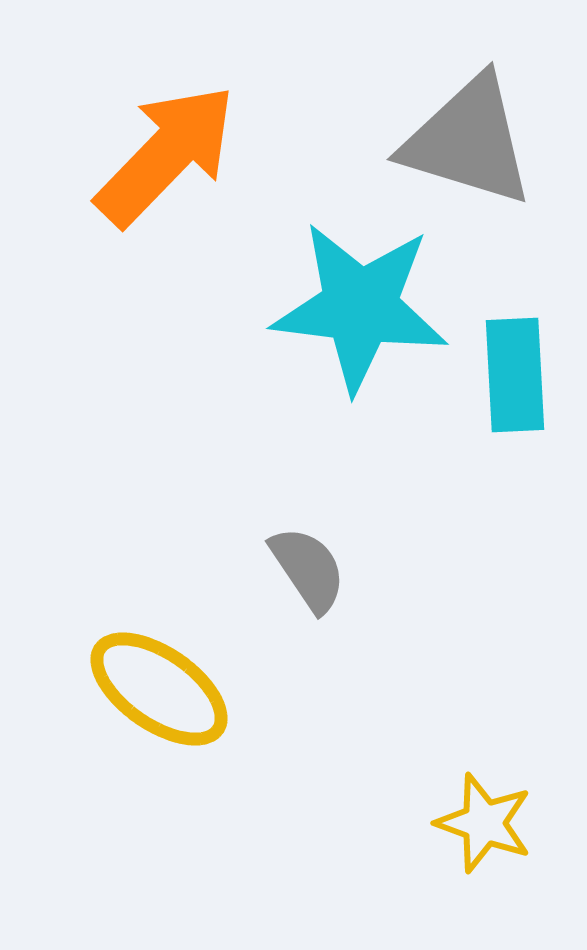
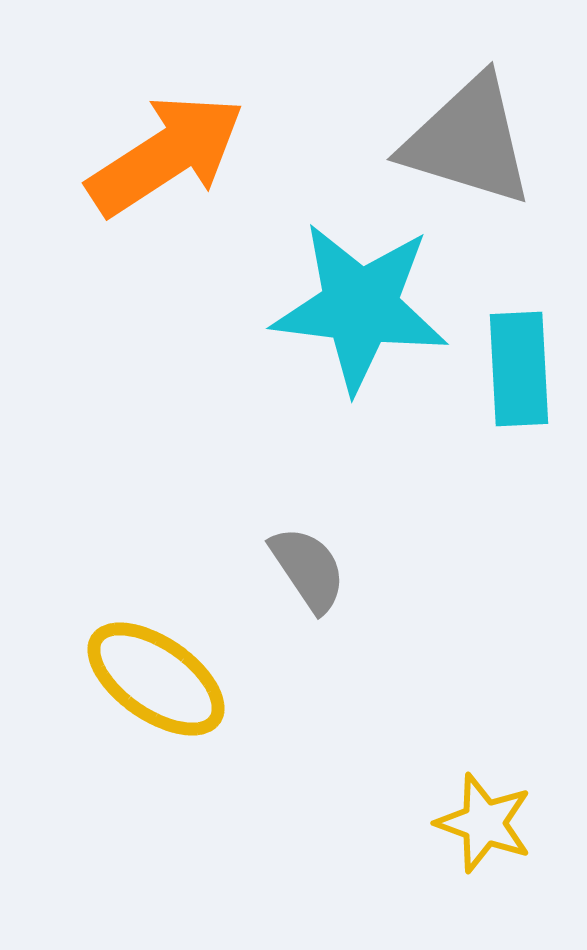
orange arrow: rotated 13 degrees clockwise
cyan rectangle: moved 4 px right, 6 px up
yellow ellipse: moved 3 px left, 10 px up
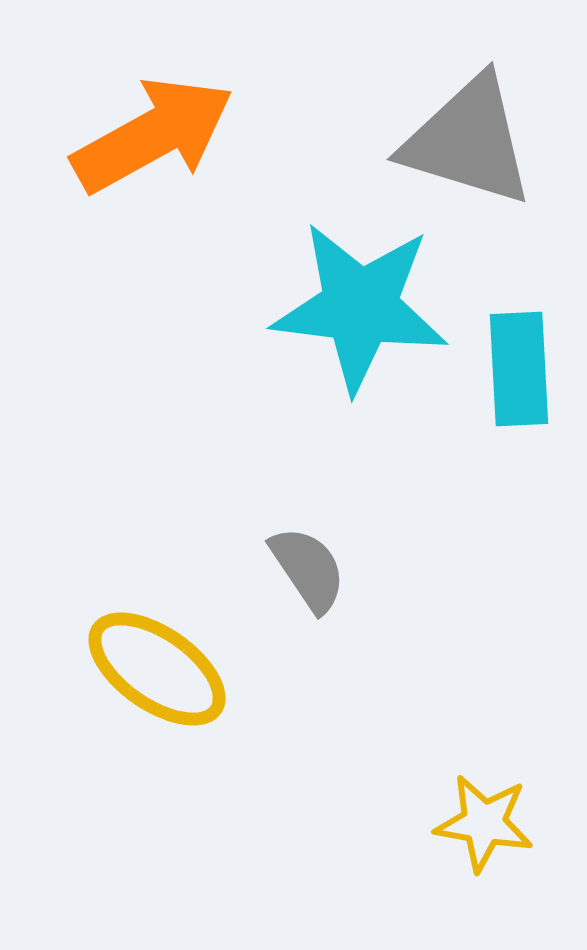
orange arrow: moved 13 px left, 20 px up; rotated 4 degrees clockwise
yellow ellipse: moved 1 px right, 10 px up
yellow star: rotated 10 degrees counterclockwise
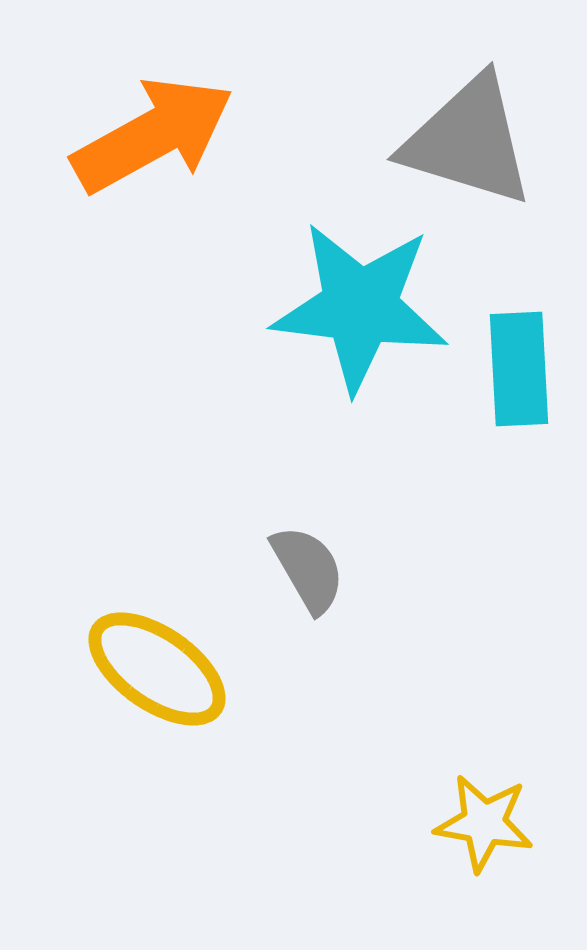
gray semicircle: rotated 4 degrees clockwise
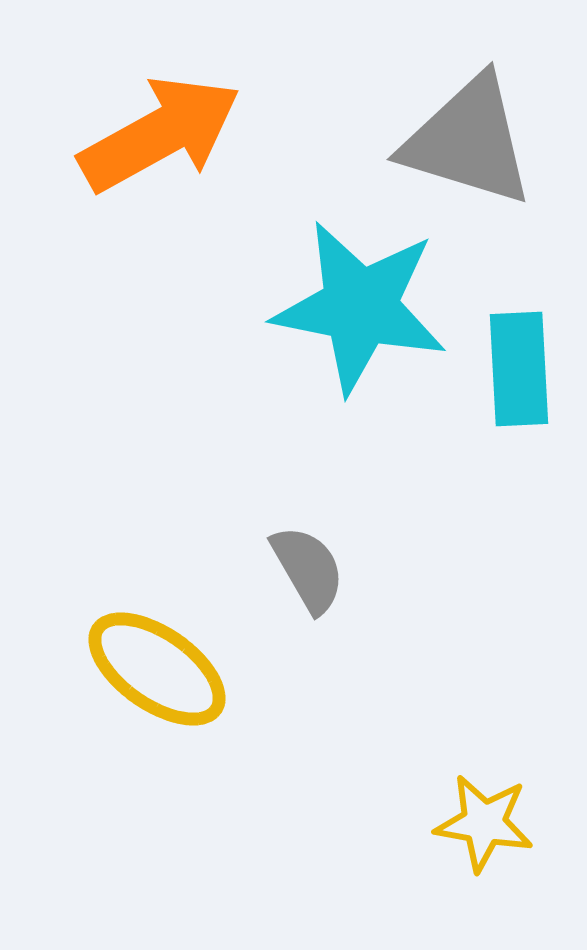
orange arrow: moved 7 px right, 1 px up
cyan star: rotated 4 degrees clockwise
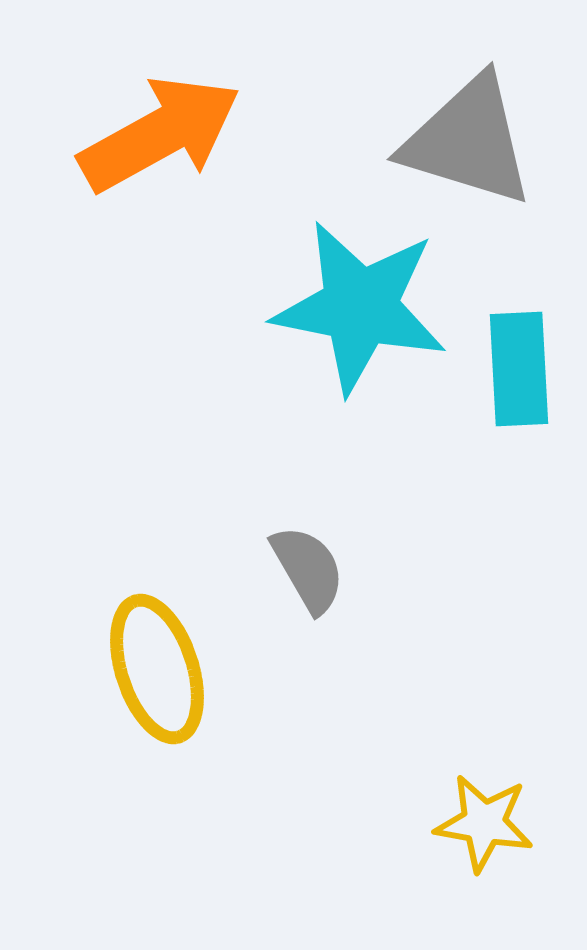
yellow ellipse: rotated 37 degrees clockwise
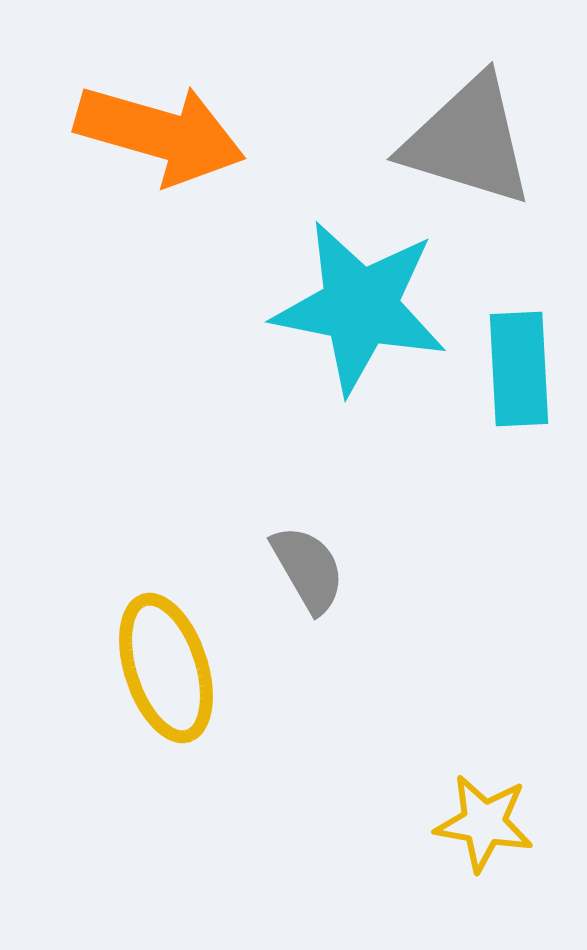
orange arrow: rotated 45 degrees clockwise
yellow ellipse: moved 9 px right, 1 px up
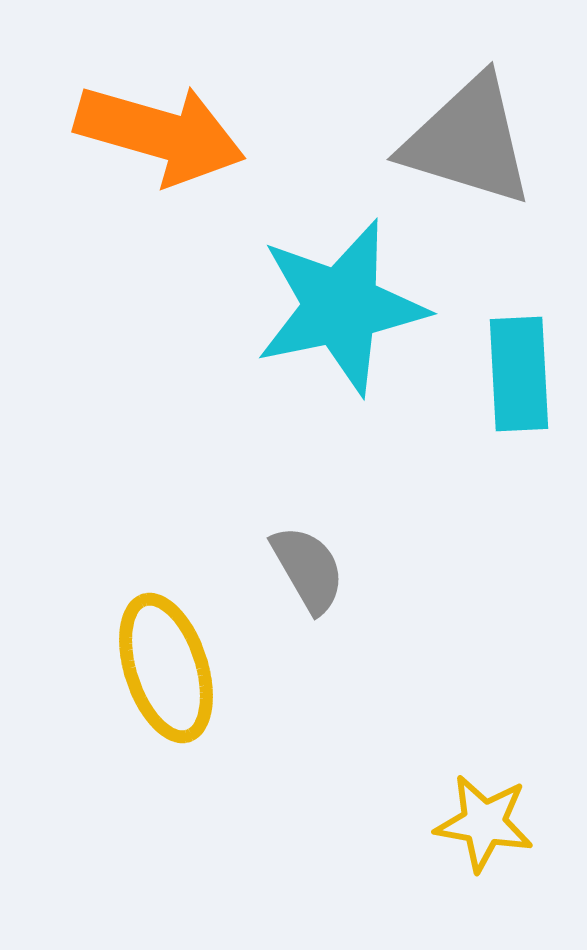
cyan star: moved 19 px left; rotated 23 degrees counterclockwise
cyan rectangle: moved 5 px down
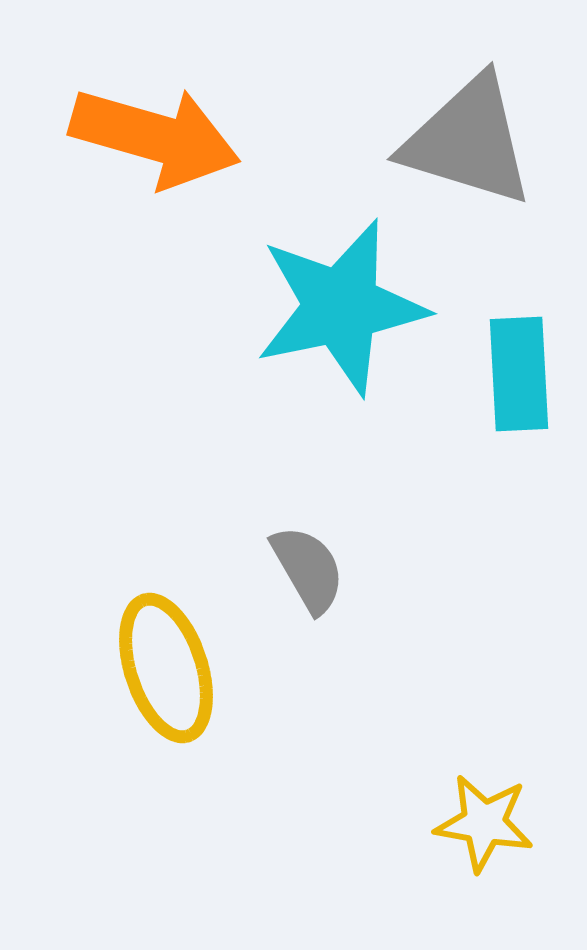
orange arrow: moved 5 px left, 3 px down
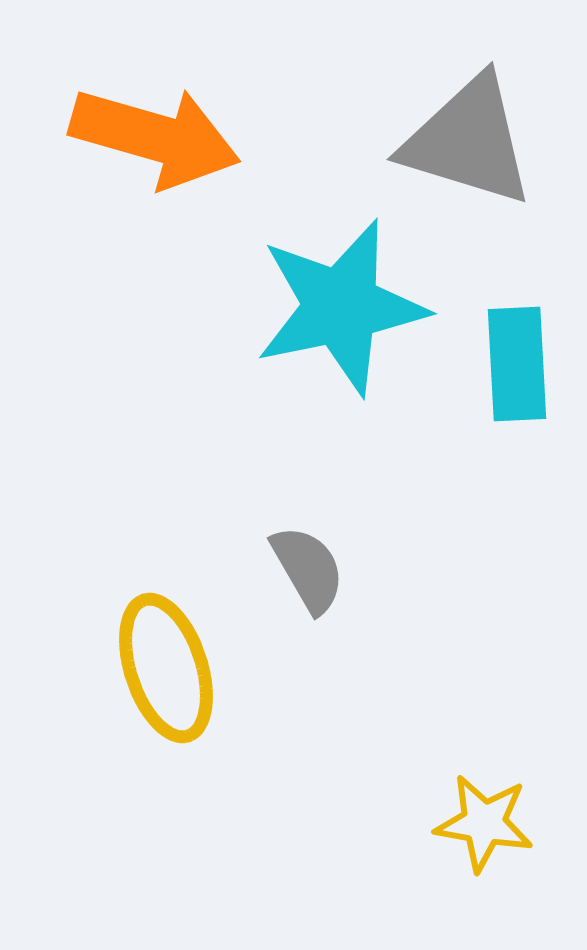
cyan rectangle: moved 2 px left, 10 px up
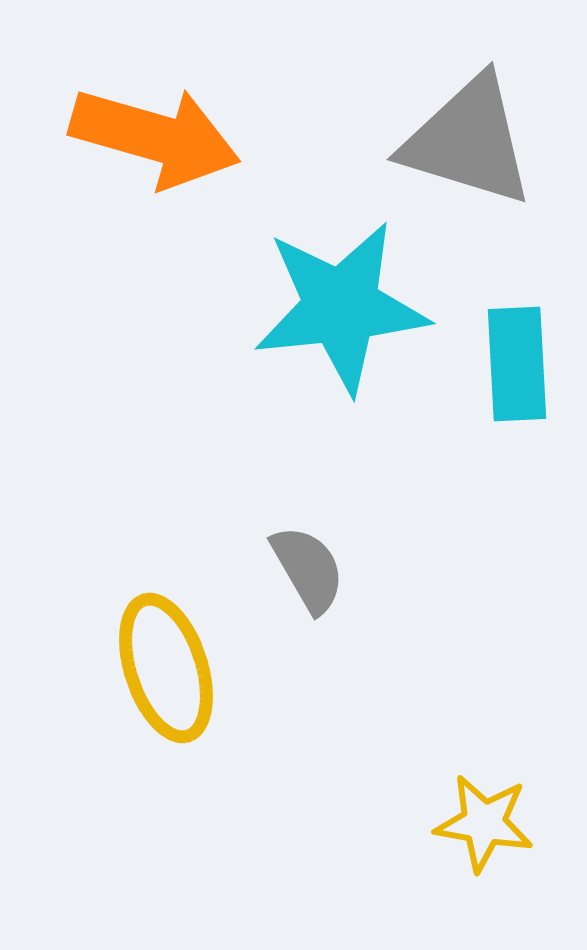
cyan star: rotated 6 degrees clockwise
